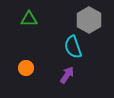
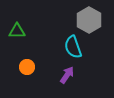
green triangle: moved 12 px left, 12 px down
orange circle: moved 1 px right, 1 px up
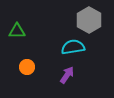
cyan semicircle: rotated 100 degrees clockwise
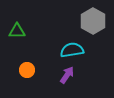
gray hexagon: moved 4 px right, 1 px down
cyan semicircle: moved 1 px left, 3 px down
orange circle: moved 3 px down
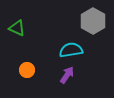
green triangle: moved 3 px up; rotated 24 degrees clockwise
cyan semicircle: moved 1 px left
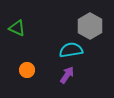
gray hexagon: moved 3 px left, 5 px down
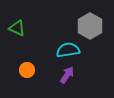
cyan semicircle: moved 3 px left
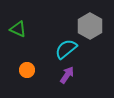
green triangle: moved 1 px right, 1 px down
cyan semicircle: moved 2 px left, 1 px up; rotated 30 degrees counterclockwise
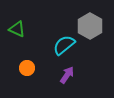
green triangle: moved 1 px left
cyan semicircle: moved 2 px left, 4 px up
orange circle: moved 2 px up
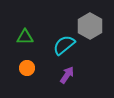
green triangle: moved 8 px right, 8 px down; rotated 24 degrees counterclockwise
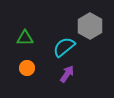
green triangle: moved 1 px down
cyan semicircle: moved 2 px down
purple arrow: moved 1 px up
